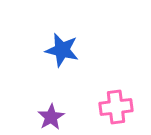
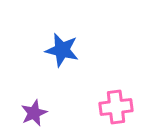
purple star: moved 17 px left, 4 px up; rotated 8 degrees clockwise
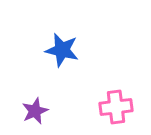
purple star: moved 1 px right, 2 px up
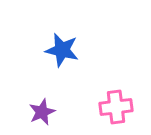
purple star: moved 7 px right, 1 px down
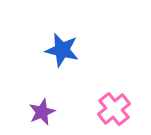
pink cross: moved 2 px left, 2 px down; rotated 32 degrees counterclockwise
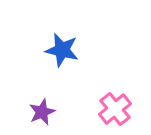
pink cross: moved 1 px right
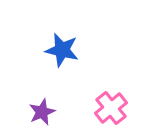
pink cross: moved 4 px left, 1 px up
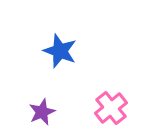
blue star: moved 2 px left, 1 px down; rotated 8 degrees clockwise
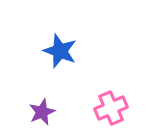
pink cross: rotated 16 degrees clockwise
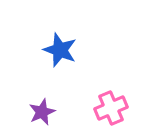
blue star: moved 1 px up
